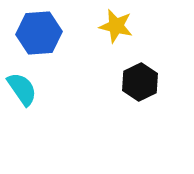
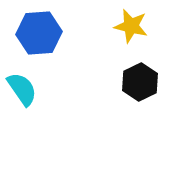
yellow star: moved 15 px right
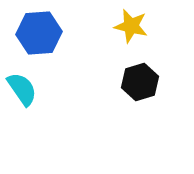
black hexagon: rotated 9 degrees clockwise
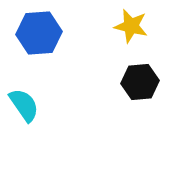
black hexagon: rotated 12 degrees clockwise
cyan semicircle: moved 2 px right, 16 px down
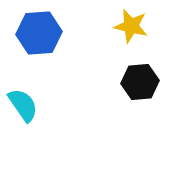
cyan semicircle: moved 1 px left
